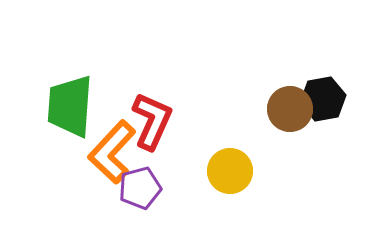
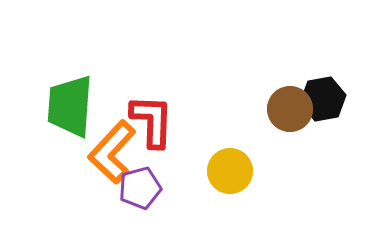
red L-shape: rotated 22 degrees counterclockwise
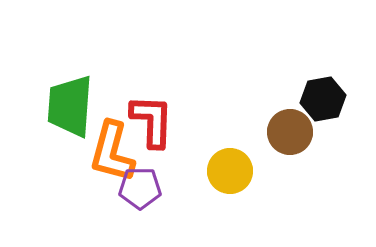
brown circle: moved 23 px down
orange L-shape: rotated 28 degrees counterclockwise
purple pentagon: rotated 15 degrees clockwise
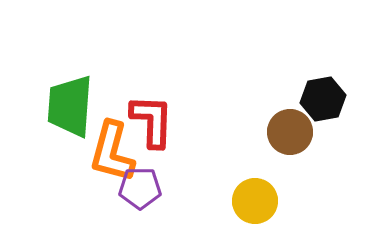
yellow circle: moved 25 px right, 30 px down
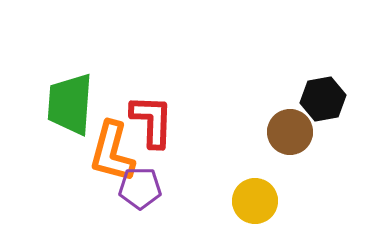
green trapezoid: moved 2 px up
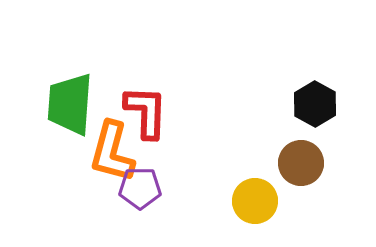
black hexagon: moved 8 px left, 5 px down; rotated 21 degrees counterclockwise
red L-shape: moved 6 px left, 9 px up
brown circle: moved 11 px right, 31 px down
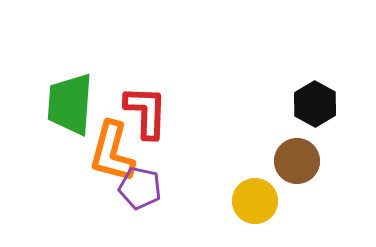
brown circle: moved 4 px left, 2 px up
purple pentagon: rotated 12 degrees clockwise
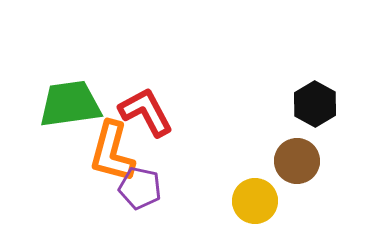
green trapezoid: rotated 78 degrees clockwise
red L-shape: rotated 30 degrees counterclockwise
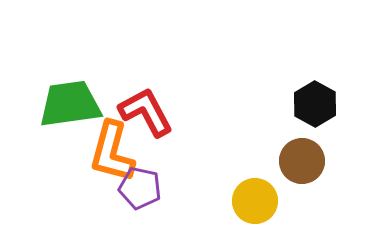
brown circle: moved 5 px right
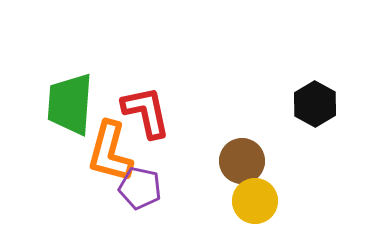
green trapezoid: rotated 78 degrees counterclockwise
red L-shape: rotated 16 degrees clockwise
orange L-shape: moved 2 px left
brown circle: moved 60 px left
